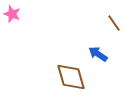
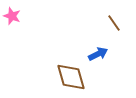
pink star: moved 2 px down
blue arrow: rotated 120 degrees clockwise
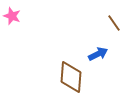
brown diamond: rotated 20 degrees clockwise
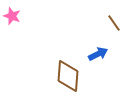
brown diamond: moved 3 px left, 1 px up
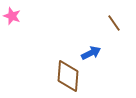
blue arrow: moved 7 px left, 1 px up
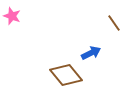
brown diamond: moved 2 px left, 1 px up; rotated 44 degrees counterclockwise
